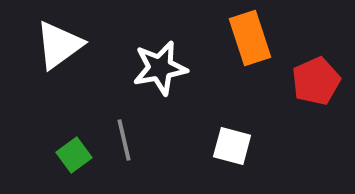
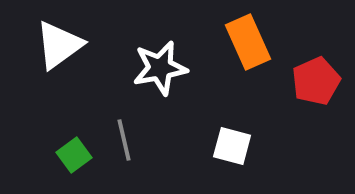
orange rectangle: moved 2 px left, 4 px down; rotated 6 degrees counterclockwise
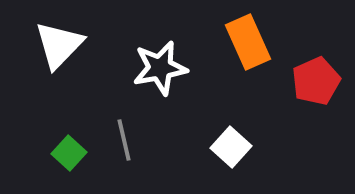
white triangle: rotated 10 degrees counterclockwise
white square: moved 1 px left, 1 px down; rotated 27 degrees clockwise
green square: moved 5 px left, 2 px up; rotated 12 degrees counterclockwise
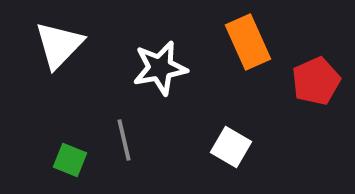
white square: rotated 12 degrees counterclockwise
green square: moved 1 px right, 7 px down; rotated 20 degrees counterclockwise
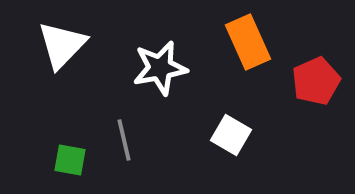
white triangle: moved 3 px right
white square: moved 12 px up
green square: rotated 12 degrees counterclockwise
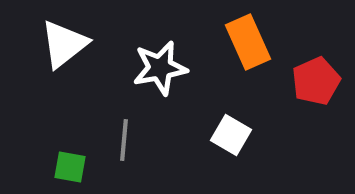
white triangle: moved 2 px right, 1 px up; rotated 8 degrees clockwise
gray line: rotated 18 degrees clockwise
green square: moved 7 px down
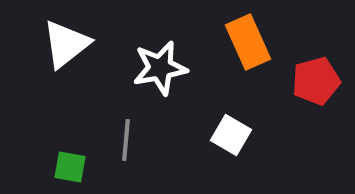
white triangle: moved 2 px right
red pentagon: rotated 9 degrees clockwise
gray line: moved 2 px right
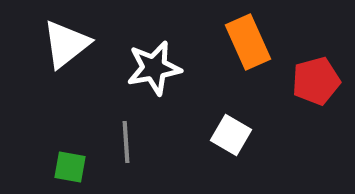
white star: moved 6 px left
gray line: moved 2 px down; rotated 9 degrees counterclockwise
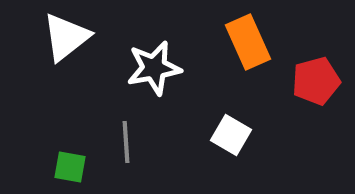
white triangle: moved 7 px up
